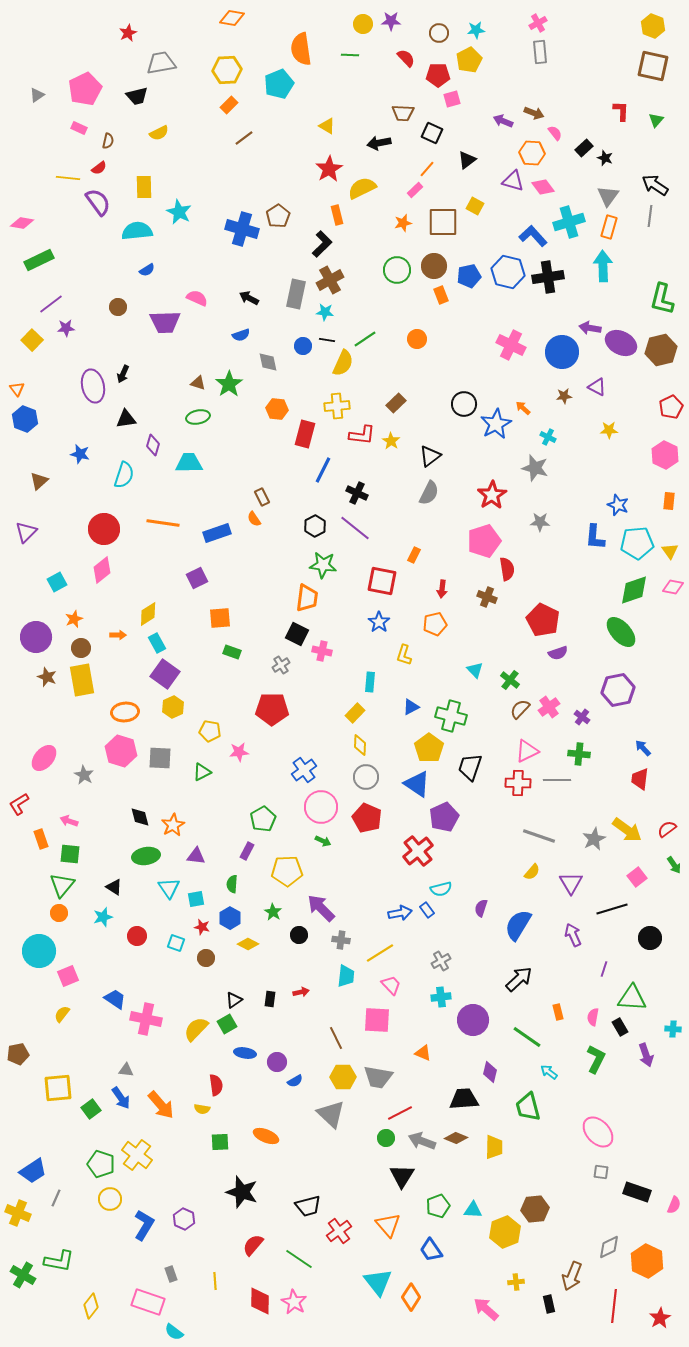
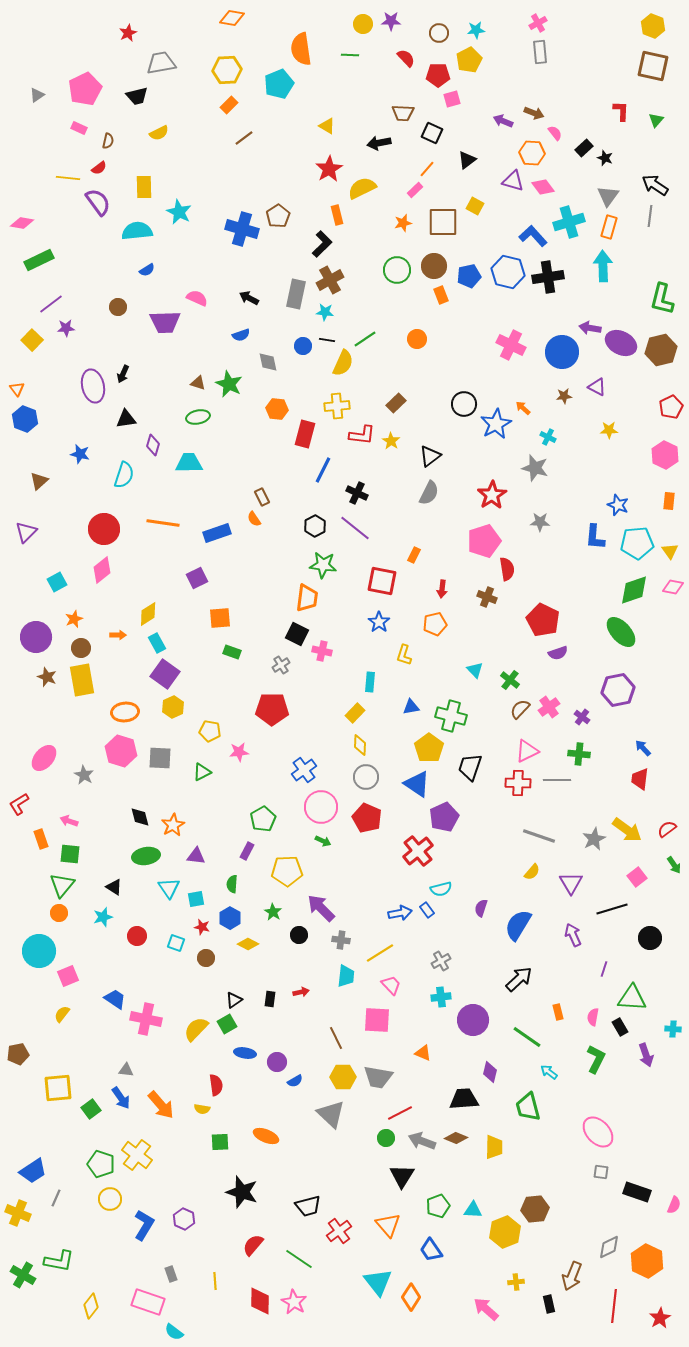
green star at (229, 384): rotated 12 degrees counterclockwise
blue triangle at (411, 707): rotated 18 degrees clockwise
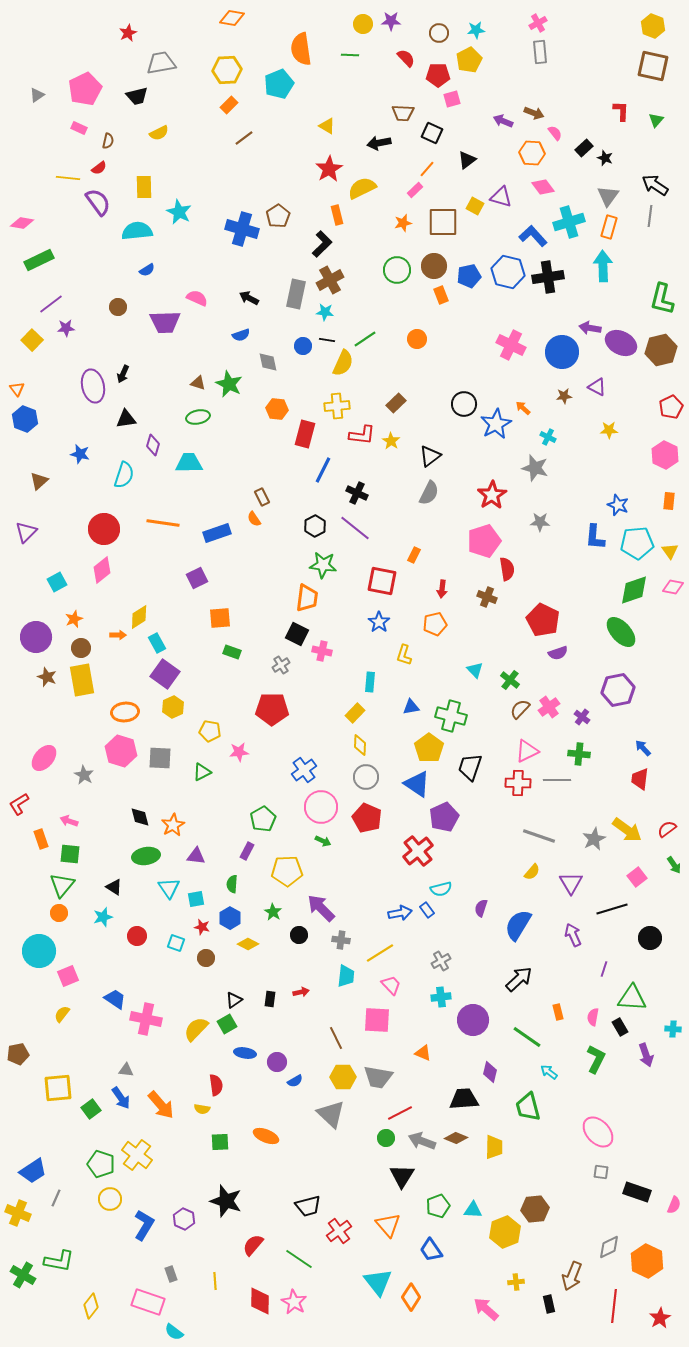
purple triangle at (513, 181): moved 12 px left, 16 px down
yellow diamond at (148, 614): moved 9 px left, 3 px down
black star at (242, 1192): moved 16 px left, 9 px down
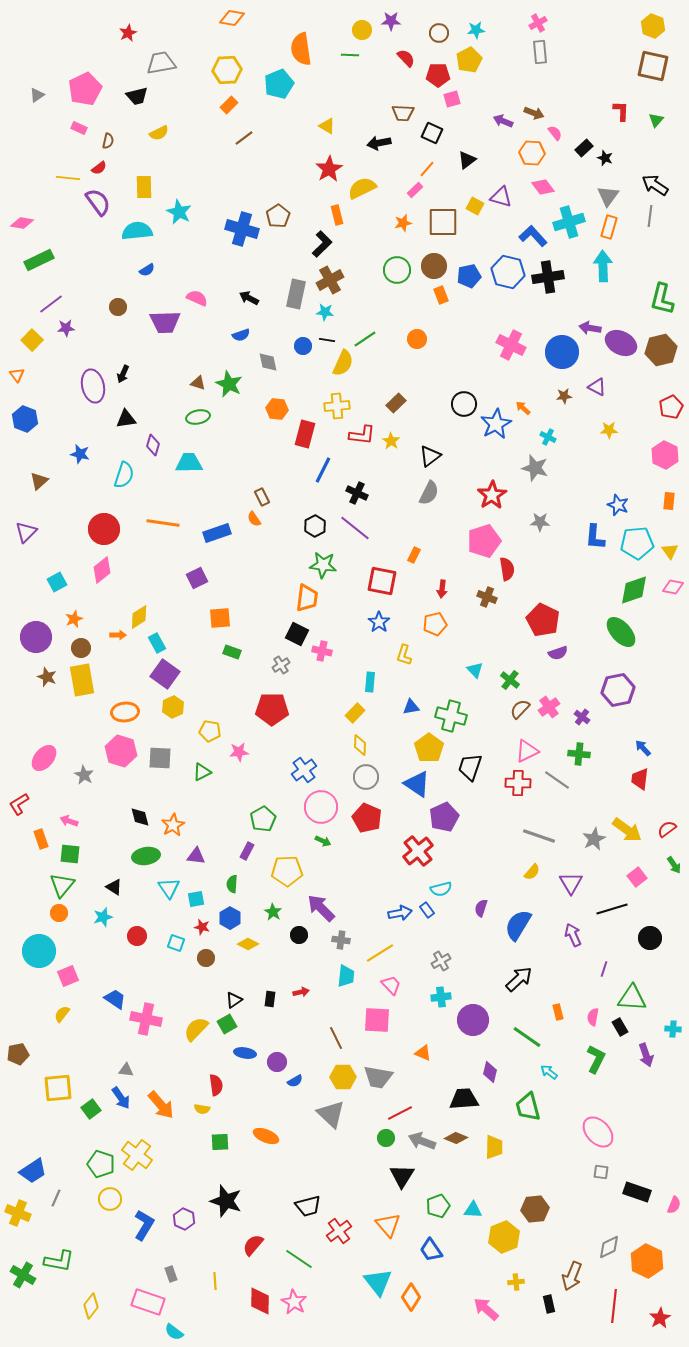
yellow circle at (363, 24): moved 1 px left, 6 px down
orange triangle at (17, 389): moved 14 px up
gray line at (557, 780): rotated 36 degrees clockwise
yellow hexagon at (505, 1232): moved 1 px left, 5 px down
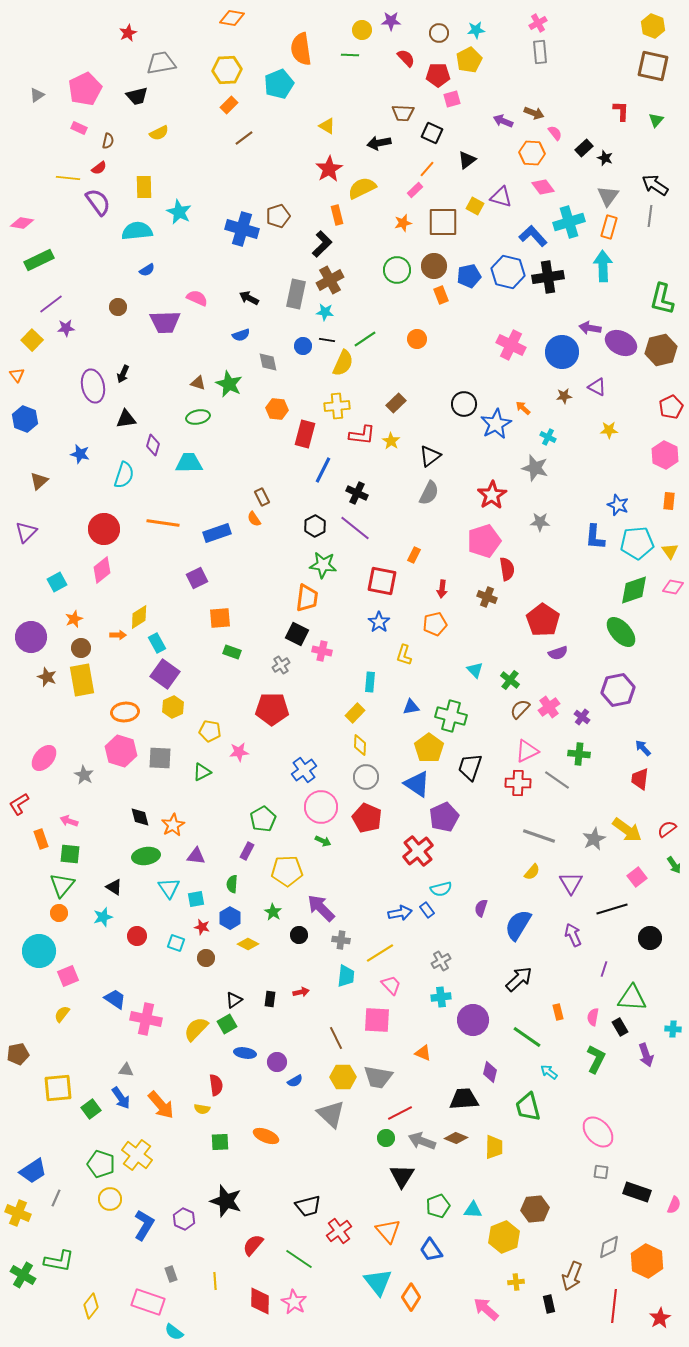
brown pentagon at (278, 216): rotated 15 degrees clockwise
red pentagon at (543, 620): rotated 8 degrees clockwise
purple circle at (36, 637): moved 5 px left
orange triangle at (388, 1225): moved 6 px down
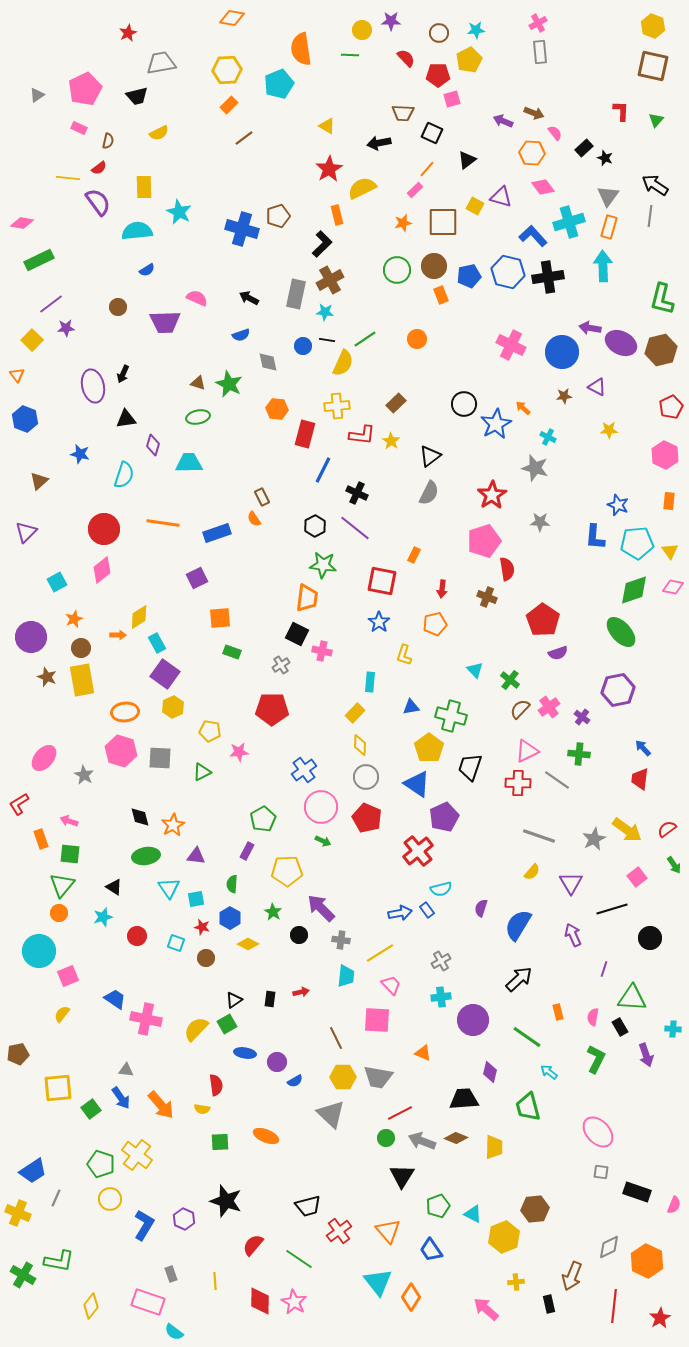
cyan triangle at (473, 1210): moved 4 px down; rotated 24 degrees clockwise
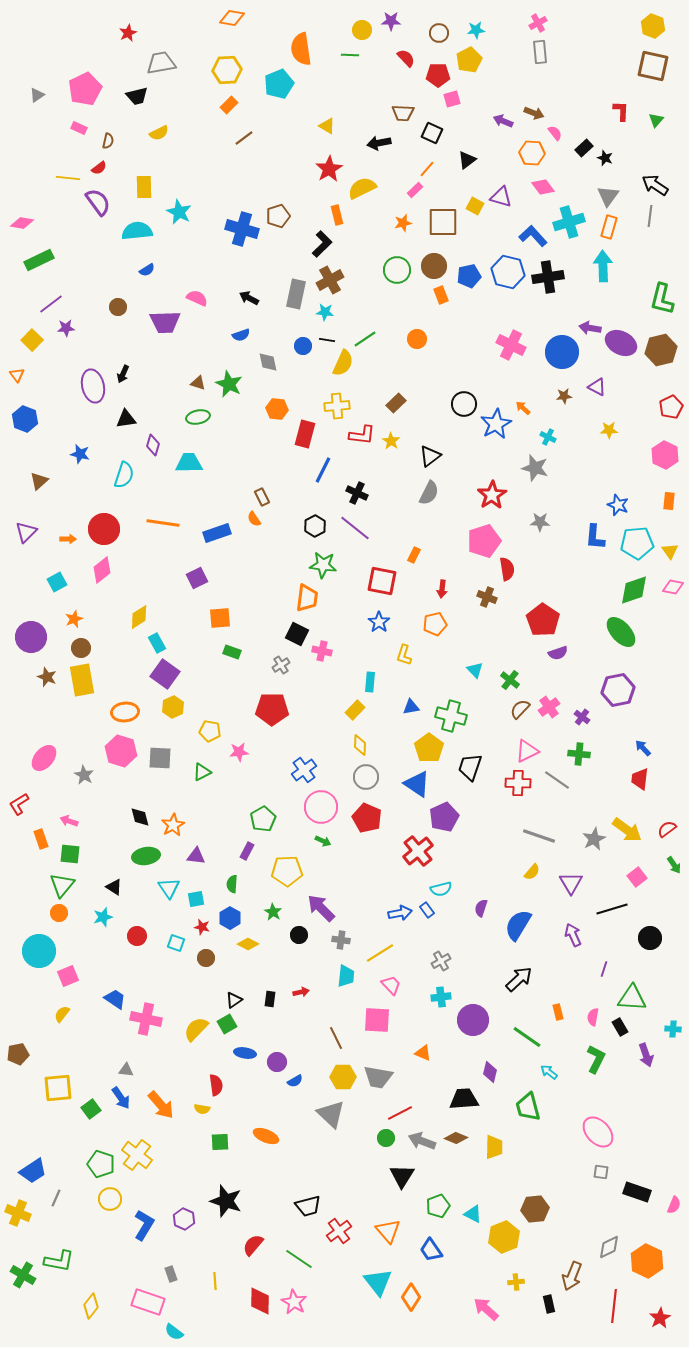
orange arrow at (118, 635): moved 50 px left, 96 px up
yellow rectangle at (355, 713): moved 3 px up
